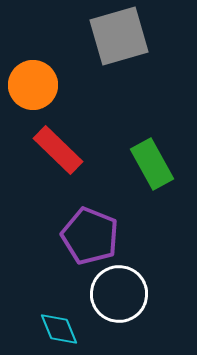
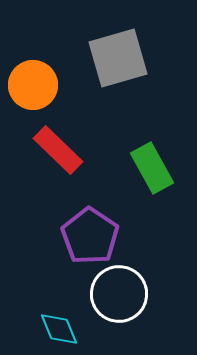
gray square: moved 1 px left, 22 px down
green rectangle: moved 4 px down
purple pentagon: rotated 12 degrees clockwise
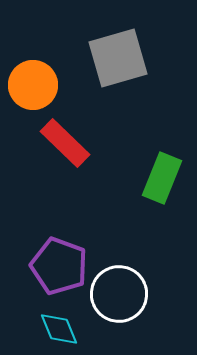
red rectangle: moved 7 px right, 7 px up
green rectangle: moved 10 px right, 10 px down; rotated 51 degrees clockwise
purple pentagon: moved 31 px left, 30 px down; rotated 14 degrees counterclockwise
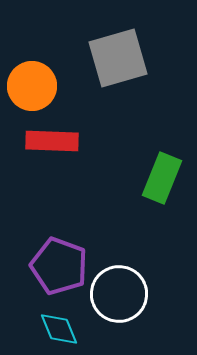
orange circle: moved 1 px left, 1 px down
red rectangle: moved 13 px left, 2 px up; rotated 42 degrees counterclockwise
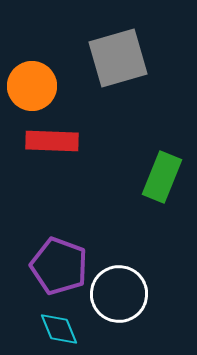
green rectangle: moved 1 px up
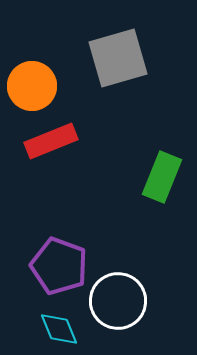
red rectangle: moved 1 px left; rotated 24 degrees counterclockwise
white circle: moved 1 px left, 7 px down
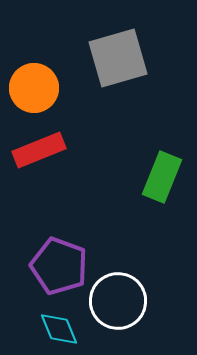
orange circle: moved 2 px right, 2 px down
red rectangle: moved 12 px left, 9 px down
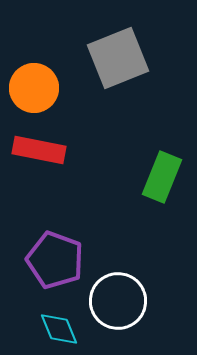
gray square: rotated 6 degrees counterclockwise
red rectangle: rotated 33 degrees clockwise
purple pentagon: moved 4 px left, 6 px up
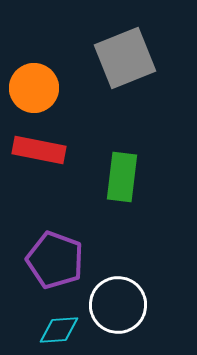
gray square: moved 7 px right
green rectangle: moved 40 px left; rotated 15 degrees counterclockwise
white circle: moved 4 px down
cyan diamond: moved 1 px down; rotated 72 degrees counterclockwise
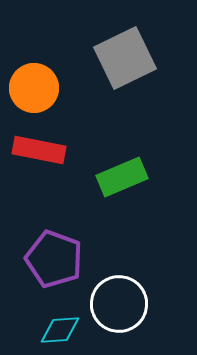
gray square: rotated 4 degrees counterclockwise
green rectangle: rotated 60 degrees clockwise
purple pentagon: moved 1 px left, 1 px up
white circle: moved 1 px right, 1 px up
cyan diamond: moved 1 px right
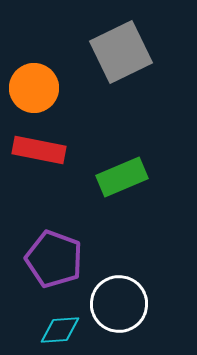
gray square: moved 4 px left, 6 px up
